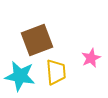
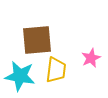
brown square: rotated 16 degrees clockwise
yellow trapezoid: moved 2 px up; rotated 12 degrees clockwise
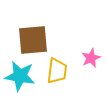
brown square: moved 4 px left
yellow trapezoid: moved 1 px right, 1 px down
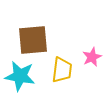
pink star: moved 1 px right, 1 px up
yellow trapezoid: moved 5 px right, 1 px up
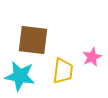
brown square: rotated 12 degrees clockwise
yellow trapezoid: moved 1 px right, 1 px down
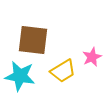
yellow trapezoid: rotated 52 degrees clockwise
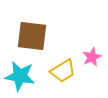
brown square: moved 1 px left, 4 px up
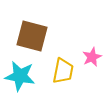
brown square: rotated 8 degrees clockwise
yellow trapezoid: rotated 48 degrees counterclockwise
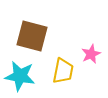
pink star: moved 1 px left, 3 px up
